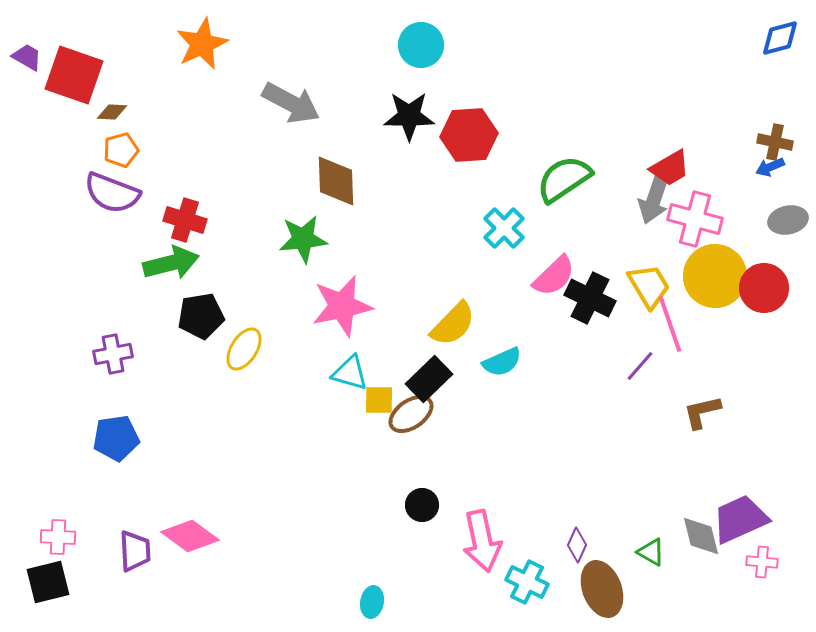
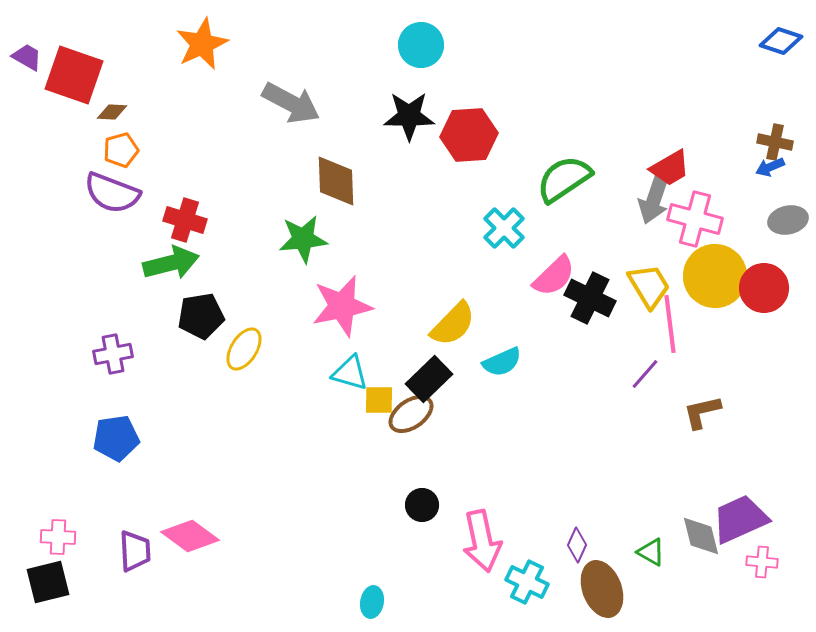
blue diamond at (780, 38): moved 1 px right, 3 px down; rotated 33 degrees clockwise
pink line at (670, 324): rotated 12 degrees clockwise
purple line at (640, 366): moved 5 px right, 8 px down
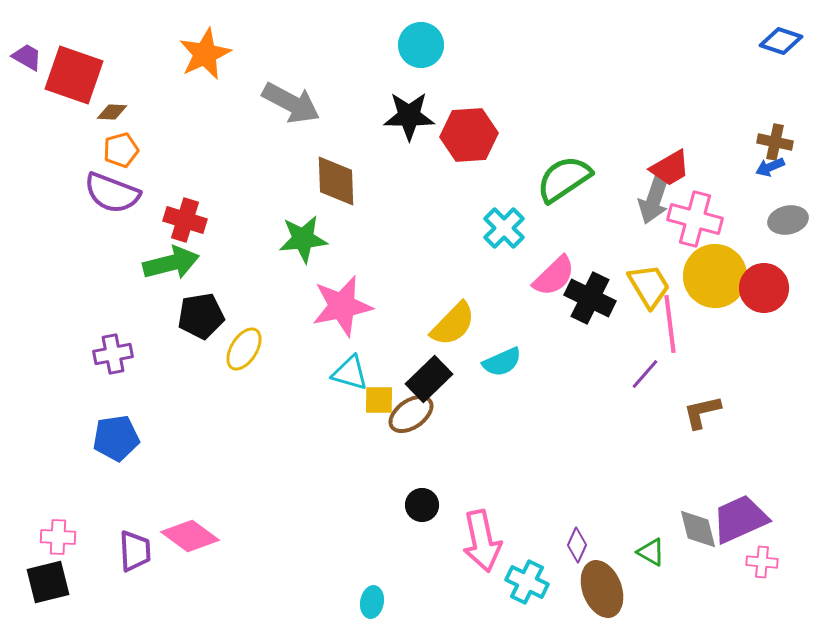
orange star at (202, 44): moved 3 px right, 10 px down
gray diamond at (701, 536): moved 3 px left, 7 px up
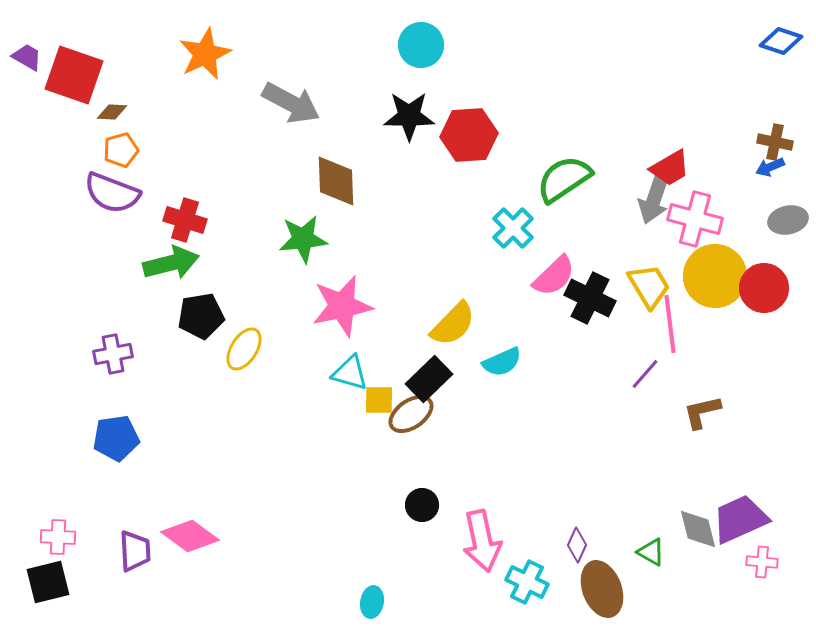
cyan cross at (504, 228): moved 9 px right
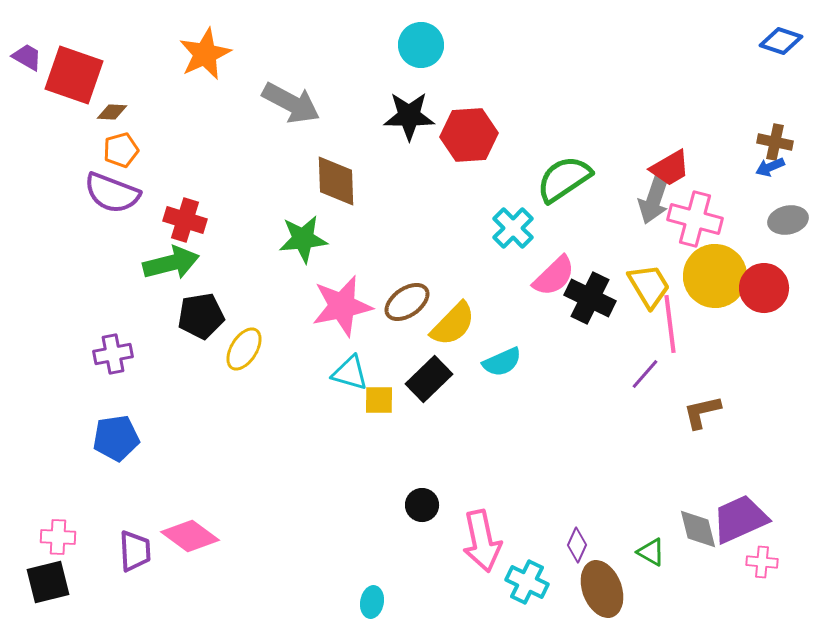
brown ellipse at (411, 414): moved 4 px left, 112 px up
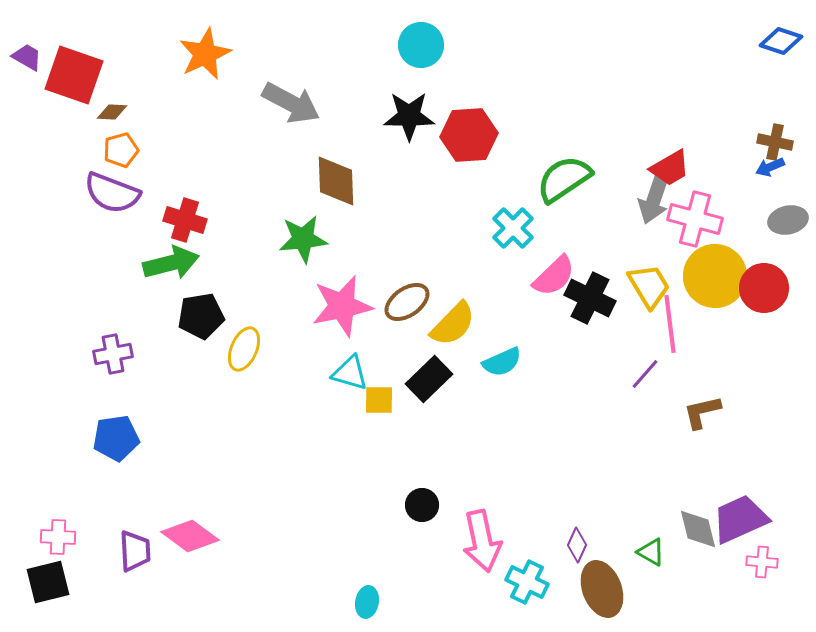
yellow ellipse at (244, 349): rotated 9 degrees counterclockwise
cyan ellipse at (372, 602): moved 5 px left
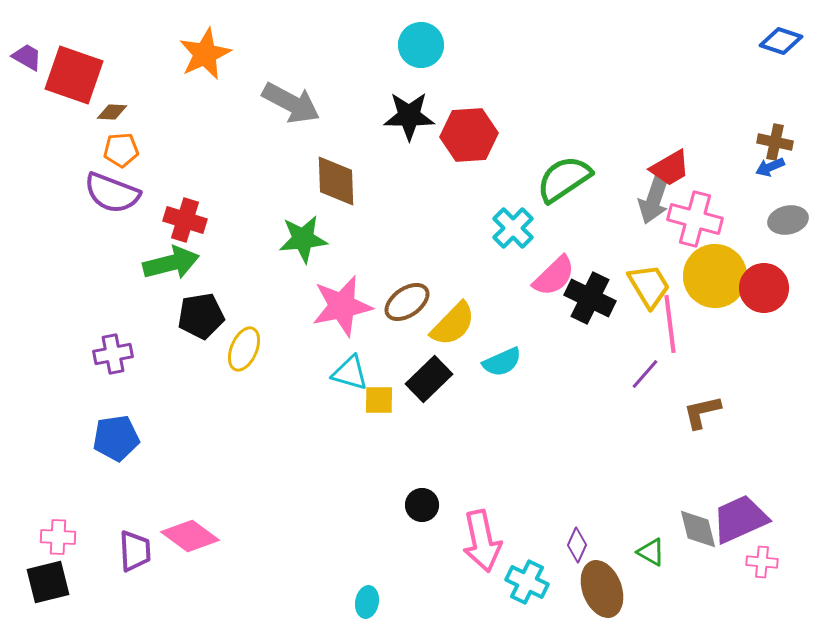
orange pentagon at (121, 150): rotated 12 degrees clockwise
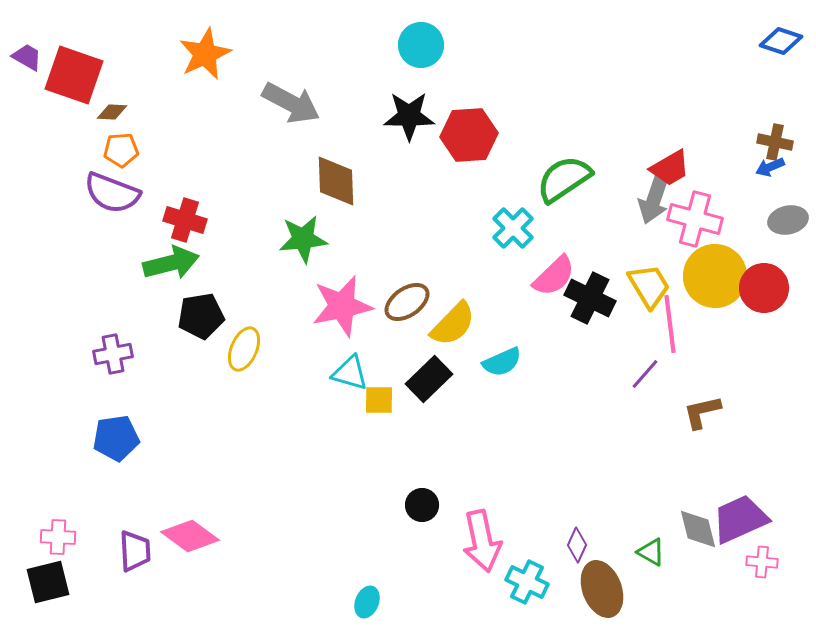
cyan ellipse at (367, 602): rotated 12 degrees clockwise
